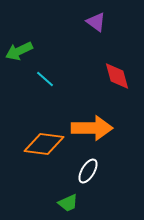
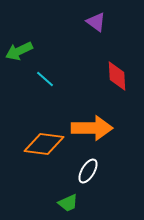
red diamond: rotated 12 degrees clockwise
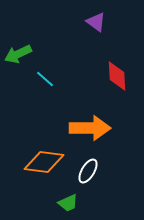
green arrow: moved 1 px left, 3 px down
orange arrow: moved 2 px left
orange diamond: moved 18 px down
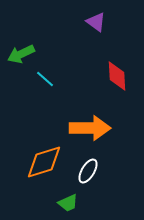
green arrow: moved 3 px right
orange diamond: rotated 24 degrees counterclockwise
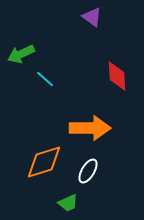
purple triangle: moved 4 px left, 5 px up
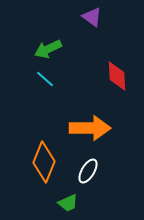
green arrow: moved 27 px right, 5 px up
orange diamond: rotated 51 degrees counterclockwise
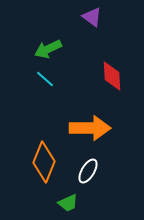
red diamond: moved 5 px left
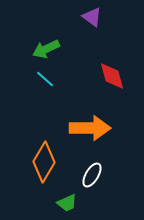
green arrow: moved 2 px left
red diamond: rotated 12 degrees counterclockwise
orange diamond: rotated 9 degrees clockwise
white ellipse: moved 4 px right, 4 px down
green trapezoid: moved 1 px left
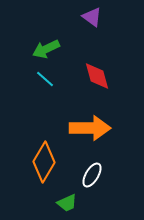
red diamond: moved 15 px left
